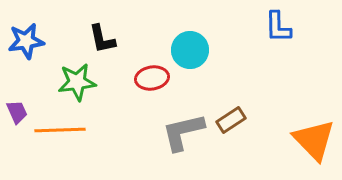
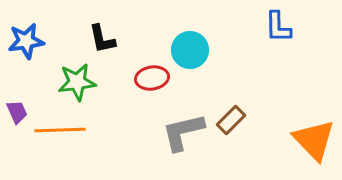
brown rectangle: rotated 12 degrees counterclockwise
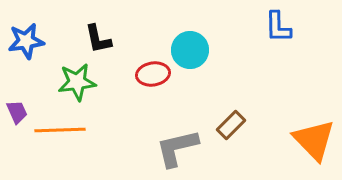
black L-shape: moved 4 px left
red ellipse: moved 1 px right, 4 px up
brown rectangle: moved 5 px down
gray L-shape: moved 6 px left, 16 px down
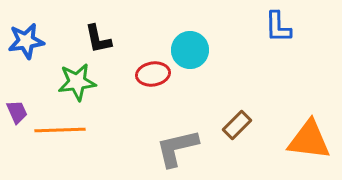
brown rectangle: moved 6 px right
orange triangle: moved 5 px left; rotated 39 degrees counterclockwise
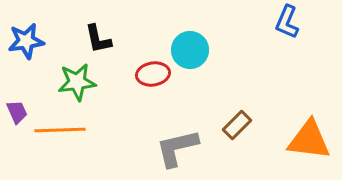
blue L-shape: moved 9 px right, 5 px up; rotated 24 degrees clockwise
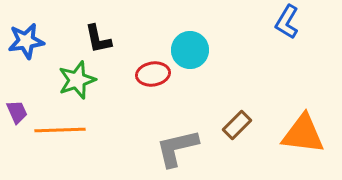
blue L-shape: rotated 8 degrees clockwise
green star: moved 2 px up; rotated 12 degrees counterclockwise
orange triangle: moved 6 px left, 6 px up
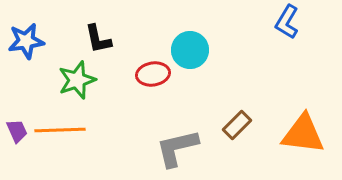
purple trapezoid: moved 19 px down
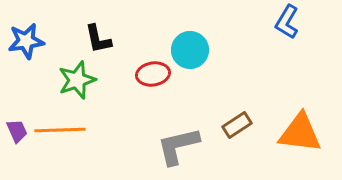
brown rectangle: rotated 12 degrees clockwise
orange triangle: moved 3 px left, 1 px up
gray L-shape: moved 1 px right, 2 px up
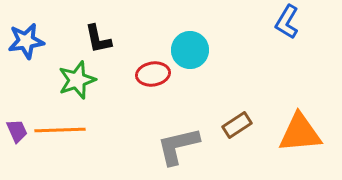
orange triangle: rotated 12 degrees counterclockwise
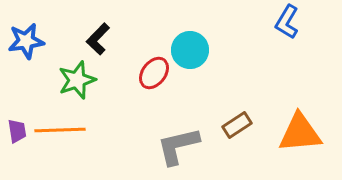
black L-shape: rotated 56 degrees clockwise
red ellipse: moved 1 px right, 1 px up; rotated 44 degrees counterclockwise
purple trapezoid: rotated 15 degrees clockwise
